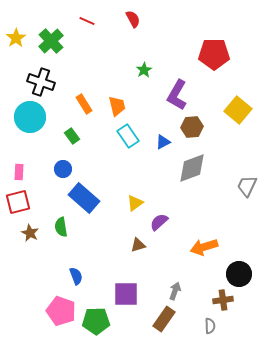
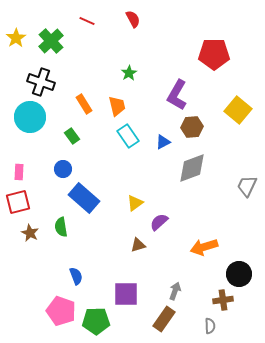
green star: moved 15 px left, 3 px down
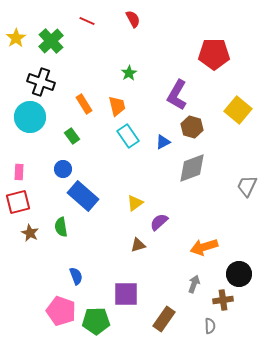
brown hexagon: rotated 20 degrees clockwise
blue rectangle: moved 1 px left, 2 px up
gray arrow: moved 19 px right, 7 px up
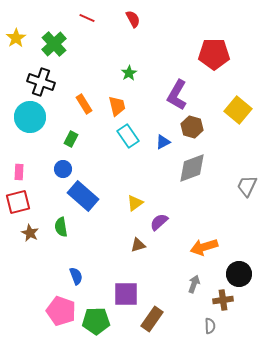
red line: moved 3 px up
green cross: moved 3 px right, 3 px down
green rectangle: moved 1 px left, 3 px down; rotated 63 degrees clockwise
brown rectangle: moved 12 px left
